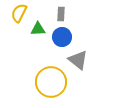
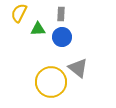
gray triangle: moved 8 px down
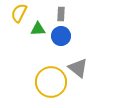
blue circle: moved 1 px left, 1 px up
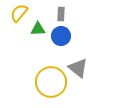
yellow semicircle: rotated 12 degrees clockwise
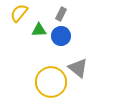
gray rectangle: rotated 24 degrees clockwise
green triangle: moved 1 px right, 1 px down
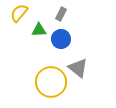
blue circle: moved 3 px down
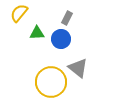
gray rectangle: moved 6 px right, 4 px down
green triangle: moved 2 px left, 3 px down
